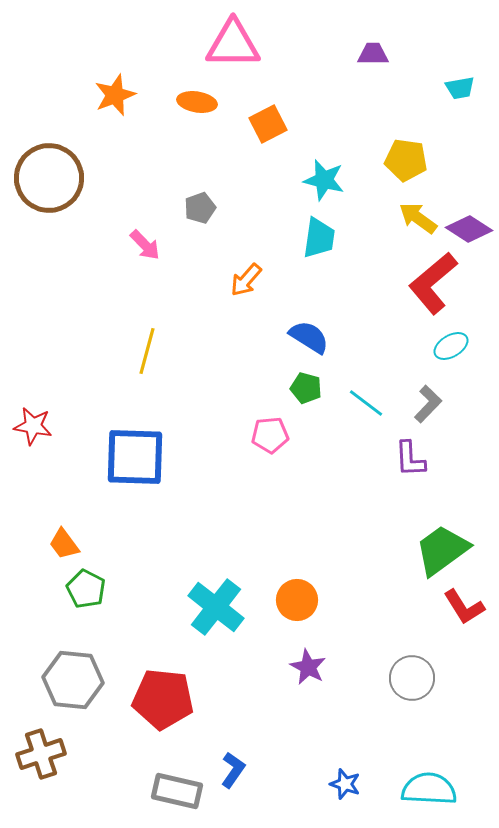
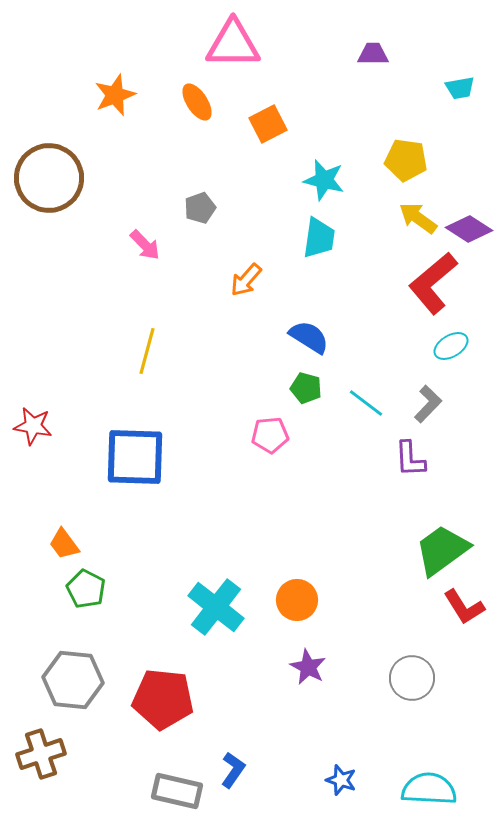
orange ellipse at (197, 102): rotated 48 degrees clockwise
blue star at (345, 784): moved 4 px left, 4 px up
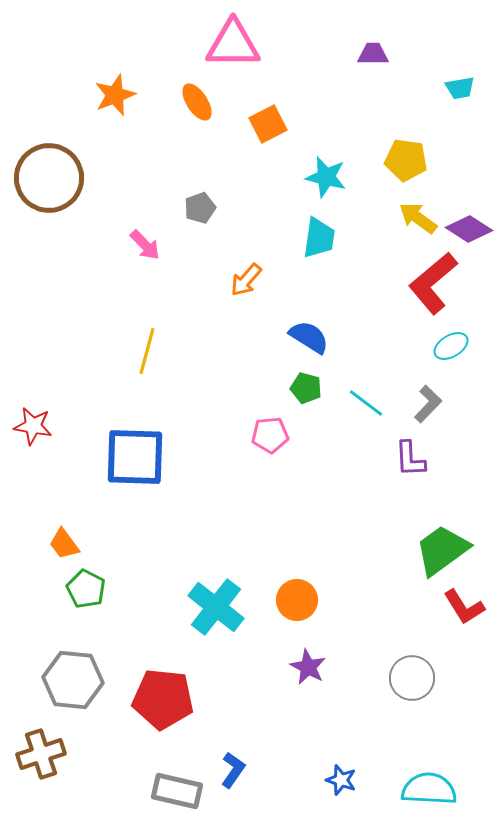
cyan star at (324, 180): moved 2 px right, 3 px up
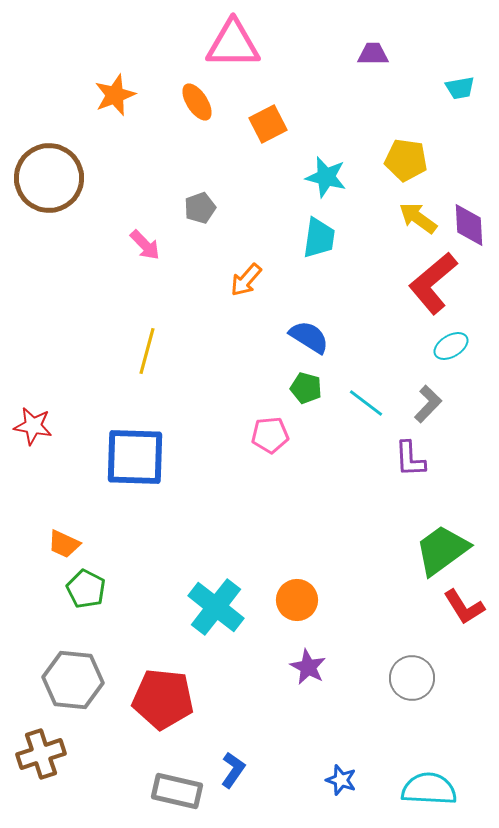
purple diamond at (469, 229): moved 4 px up; rotated 54 degrees clockwise
orange trapezoid at (64, 544): rotated 28 degrees counterclockwise
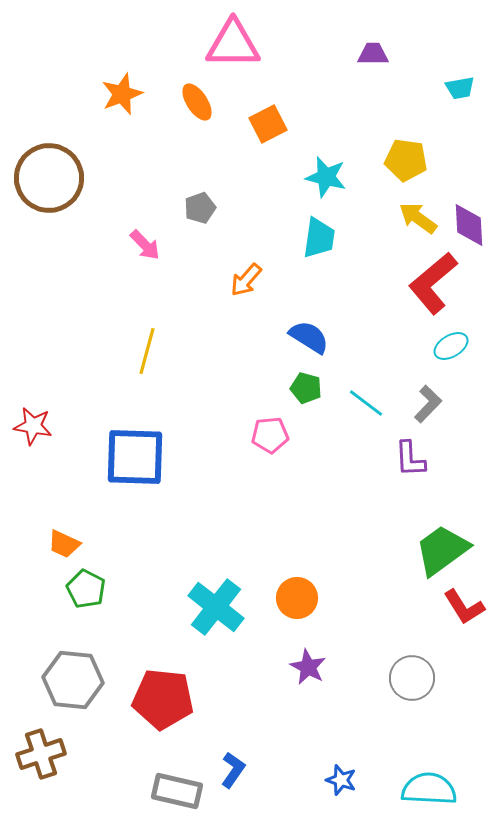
orange star at (115, 95): moved 7 px right, 1 px up
orange circle at (297, 600): moved 2 px up
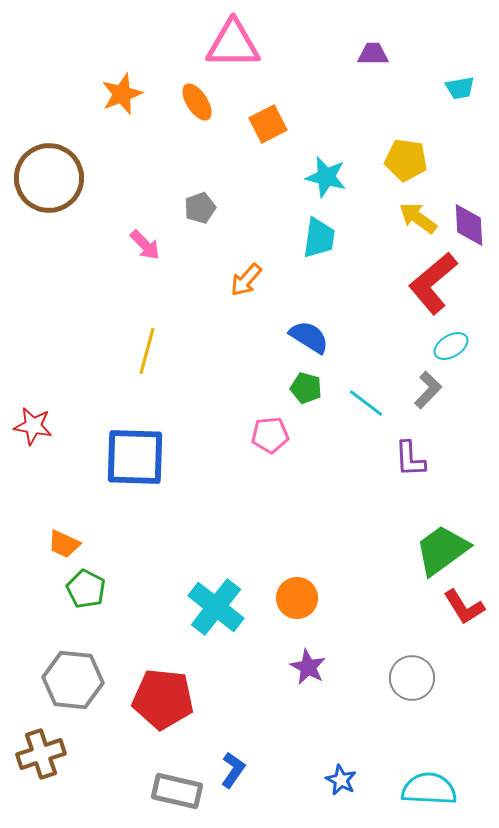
gray L-shape at (428, 404): moved 14 px up
blue star at (341, 780): rotated 8 degrees clockwise
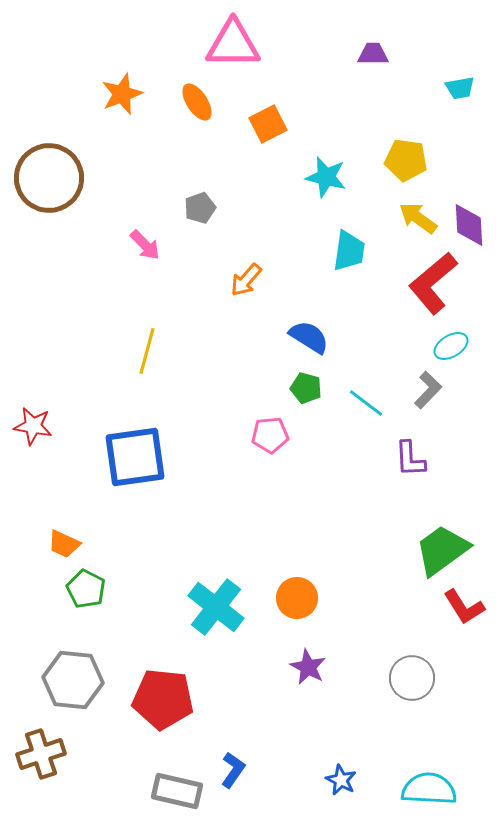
cyan trapezoid at (319, 238): moved 30 px right, 13 px down
blue square at (135, 457): rotated 10 degrees counterclockwise
